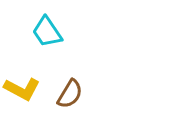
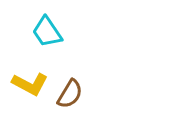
yellow L-shape: moved 8 px right, 5 px up
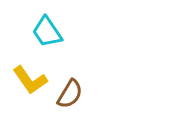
yellow L-shape: moved 4 px up; rotated 27 degrees clockwise
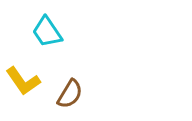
yellow L-shape: moved 7 px left, 1 px down
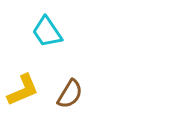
yellow L-shape: moved 9 px down; rotated 78 degrees counterclockwise
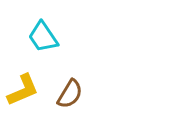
cyan trapezoid: moved 4 px left, 5 px down
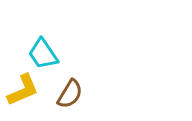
cyan trapezoid: moved 17 px down
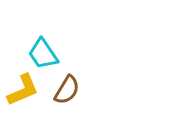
brown semicircle: moved 3 px left, 4 px up
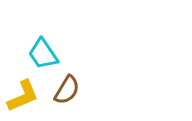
yellow L-shape: moved 6 px down
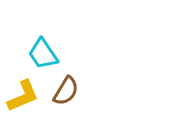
brown semicircle: moved 1 px left, 1 px down
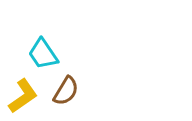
yellow L-shape: rotated 12 degrees counterclockwise
